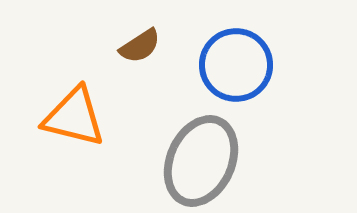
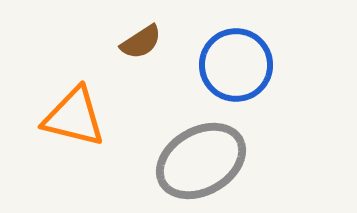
brown semicircle: moved 1 px right, 4 px up
gray ellipse: rotated 36 degrees clockwise
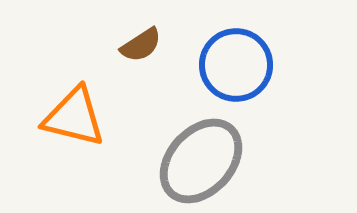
brown semicircle: moved 3 px down
gray ellipse: rotated 18 degrees counterclockwise
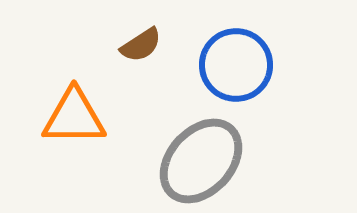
orange triangle: rotated 14 degrees counterclockwise
